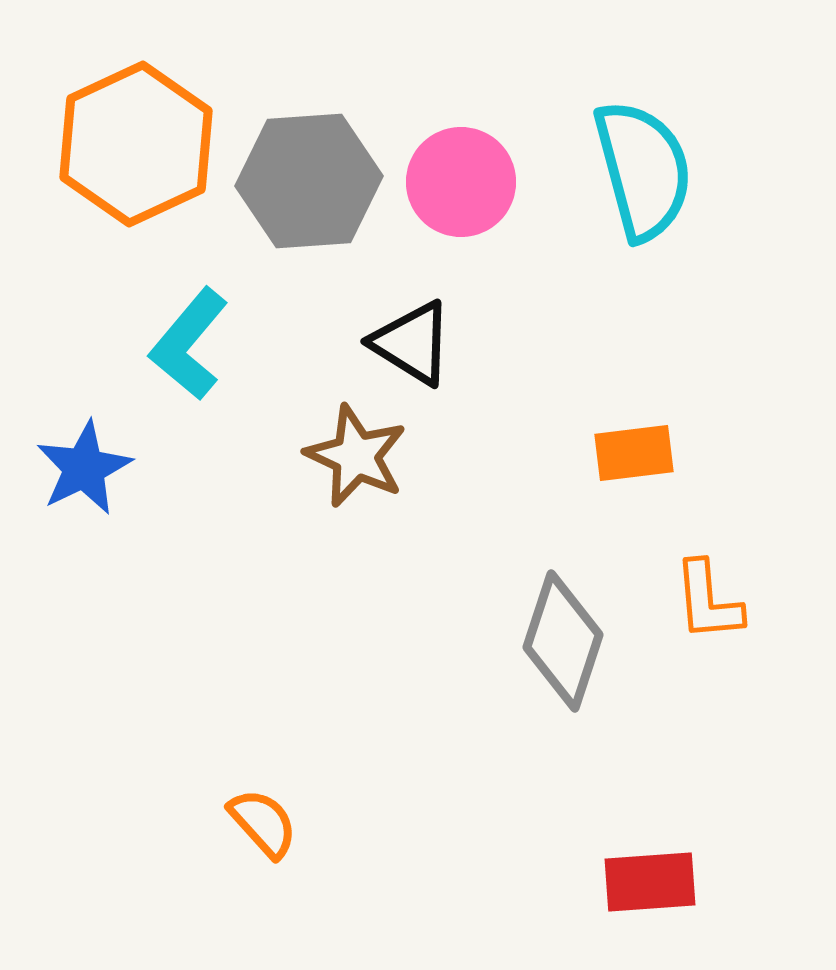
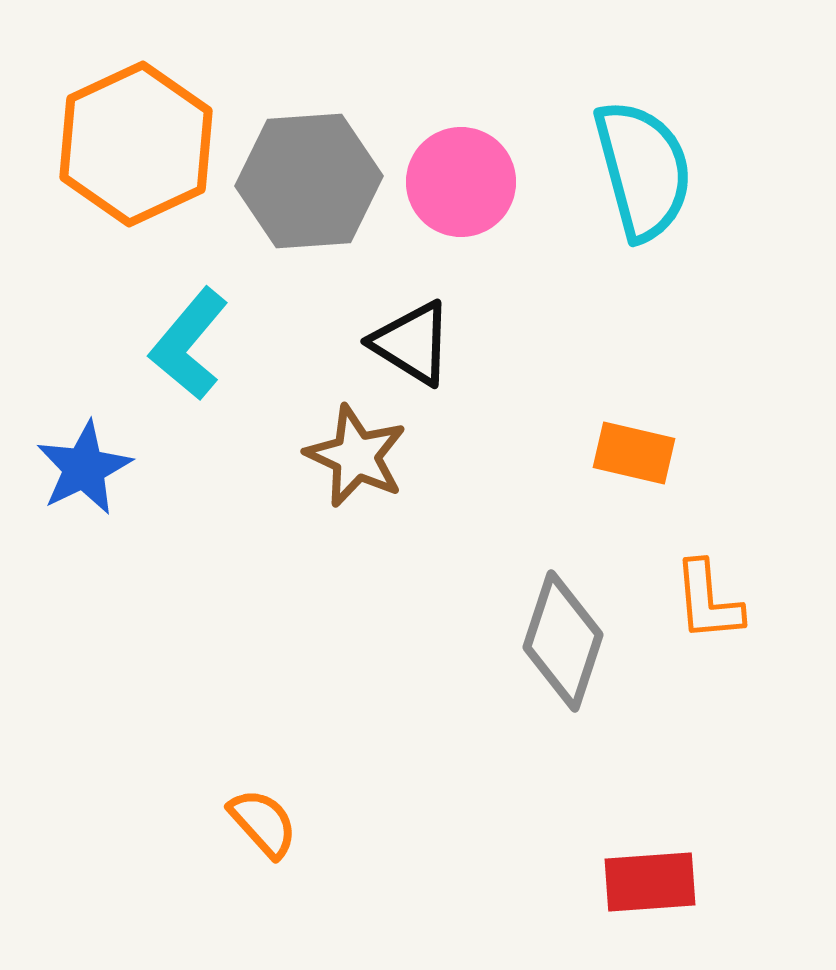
orange rectangle: rotated 20 degrees clockwise
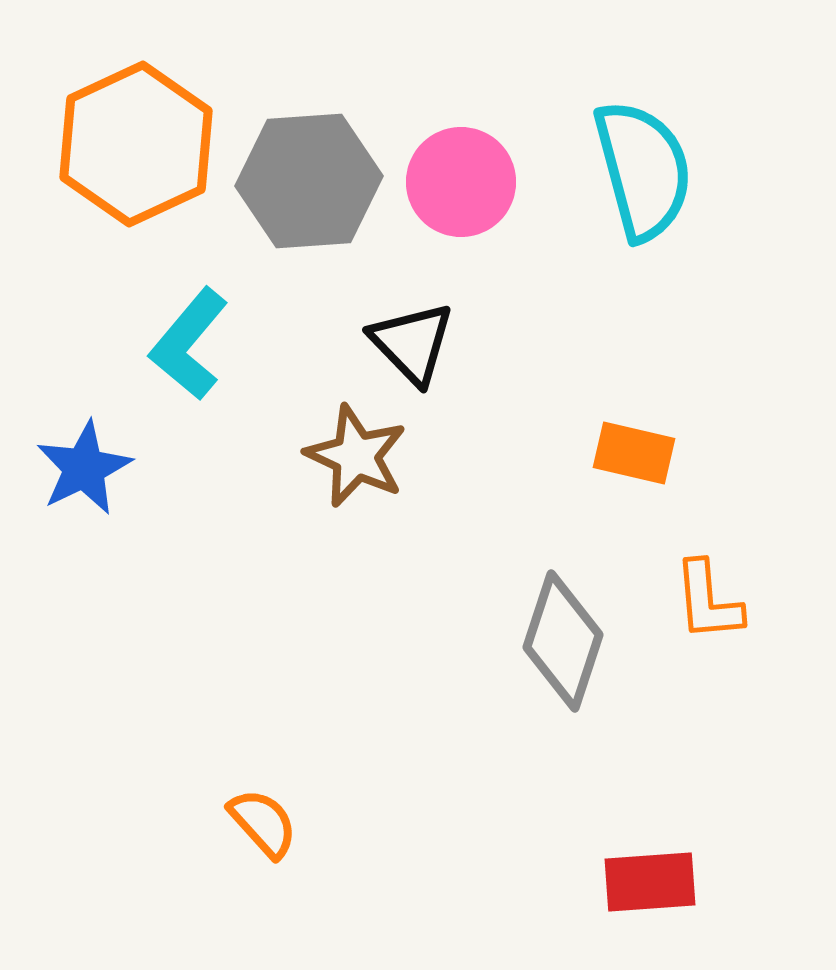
black triangle: rotated 14 degrees clockwise
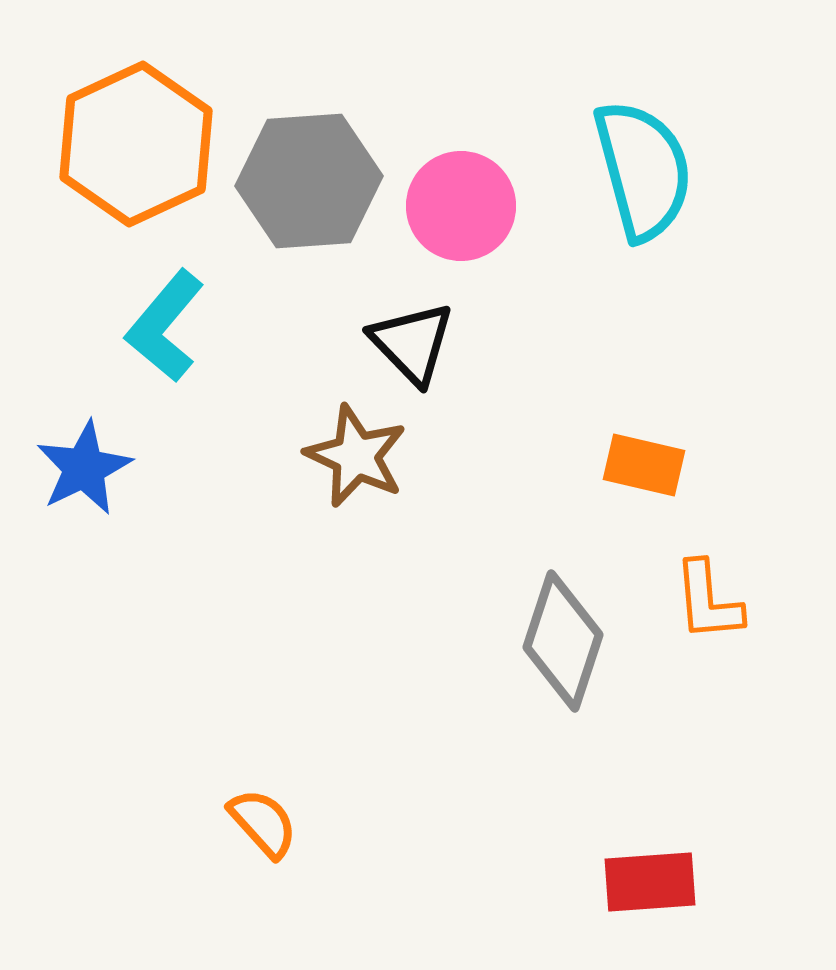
pink circle: moved 24 px down
cyan L-shape: moved 24 px left, 18 px up
orange rectangle: moved 10 px right, 12 px down
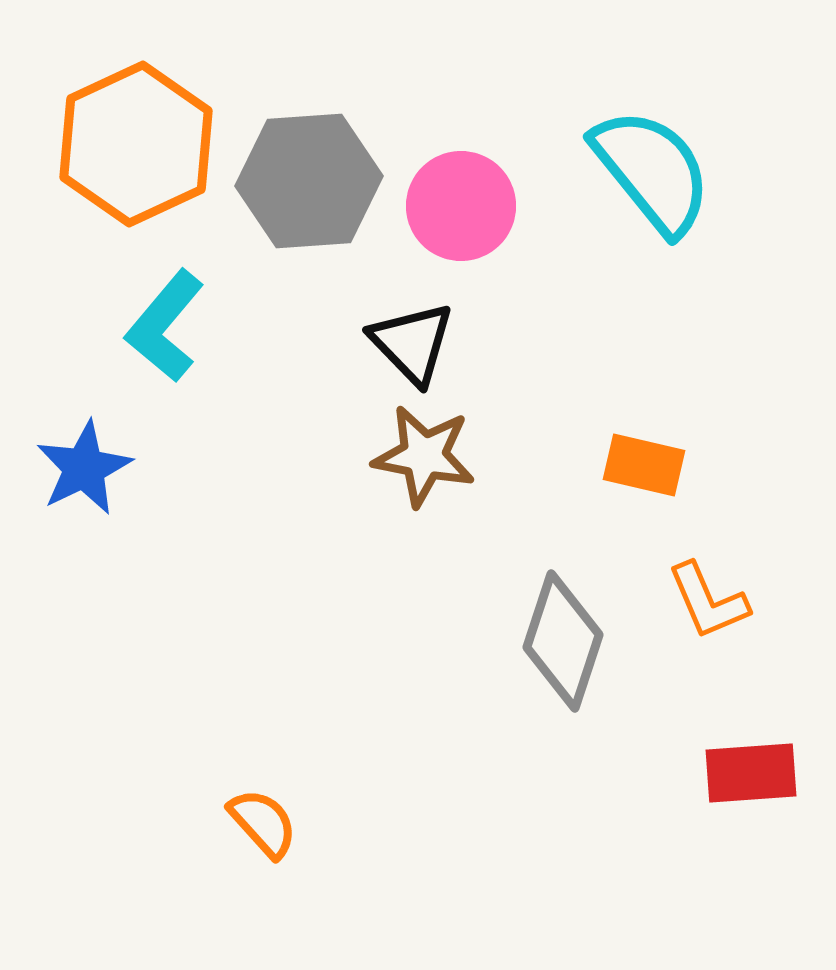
cyan semicircle: moved 9 px right, 1 px down; rotated 24 degrees counterclockwise
brown star: moved 68 px right; rotated 14 degrees counterclockwise
orange L-shape: rotated 18 degrees counterclockwise
red rectangle: moved 101 px right, 109 px up
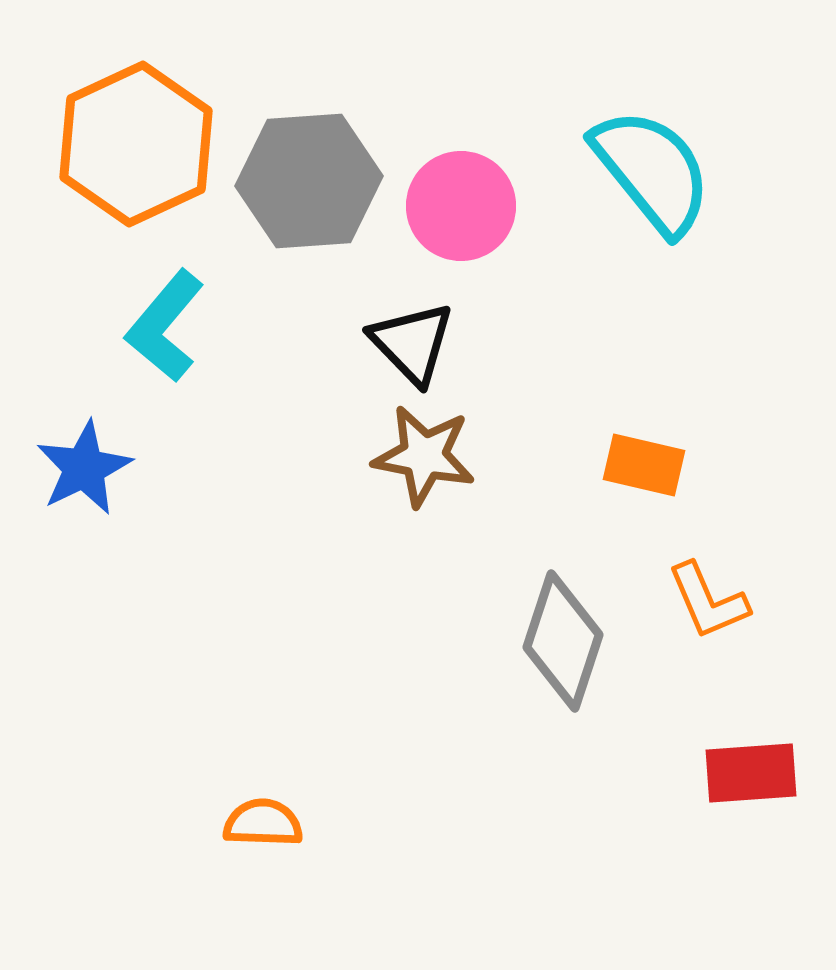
orange semicircle: rotated 46 degrees counterclockwise
